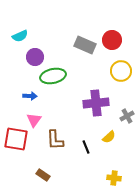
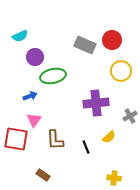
blue arrow: rotated 24 degrees counterclockwise
gray cross: moved 3 px right
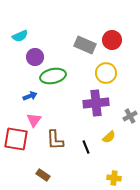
yellow circle: moved 15 px left, 2 px down
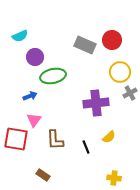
yellow circle: moved 14 px right, 1 px up
gray cross: moved 23 px up
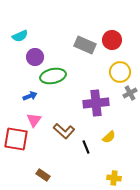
brown L-shape: moved 9 px right, 9 px up; rotated 45 degrees counterclockwise
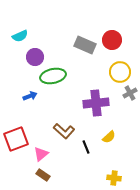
pink triangle: moved 7 px right, 34 px down; rotated 14 degrees clockwise
red square: rotated 30 degrees counterclockwise
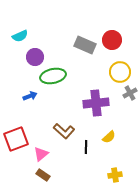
black line: rotated 24 degrees clockwise
yellow cross: moved 1 px right, 3 px up; rotated 16 degrees counterclockwise
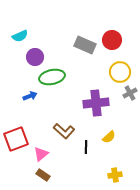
green ellipse: moved 1 px left, 1 px down
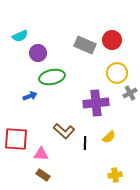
purple circle: moved 3 px right, 4 px up
yellow circle: moved 3 px left, 1 px down
red square: rotated 25 degrees clockwise
black line: moved 1 px left, 4 px up
pink triangle: rotated 42 degrees clockwise
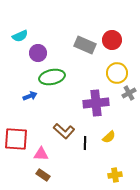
gray cross: moved 1 px left
